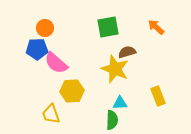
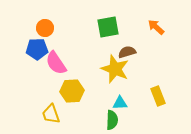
pink semicircle: rotated 15 degrees clockwise
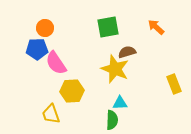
yellow rectangle: moved 16 px right, 12 px up
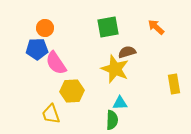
yellow rectangle: rotated 12 degrees clockwise
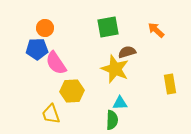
orange arrow: moved 3 px down
yellow rectangle: moved 4 px left
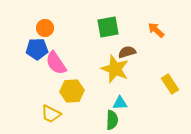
yellow rectangle: rotated 24 degrees counterclockwise
yellow trapezoid: rotated 45 degrees counterclockwise
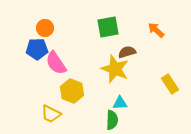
yellow hexagon: rotated 25 degrees clockwise
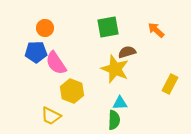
blue pentagon: moved 1 px left, 3 px down
yellow rectangle: rotated 60 degrees clockwise
yellow trapezoid: moved 2 px down
green semicircle: moved 2 px right
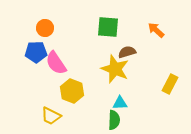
green square: rotated 15 degrees clockwise
